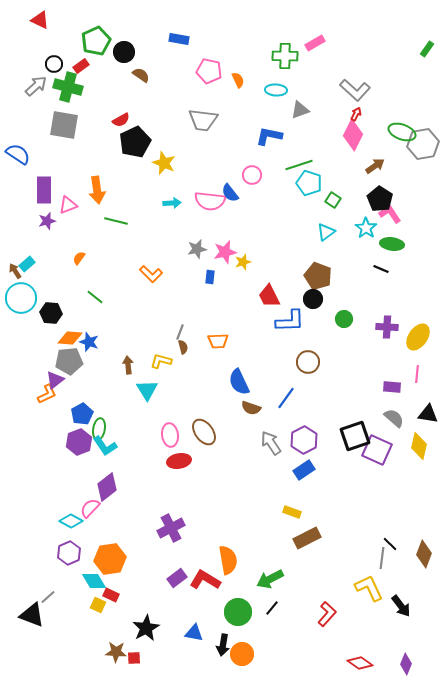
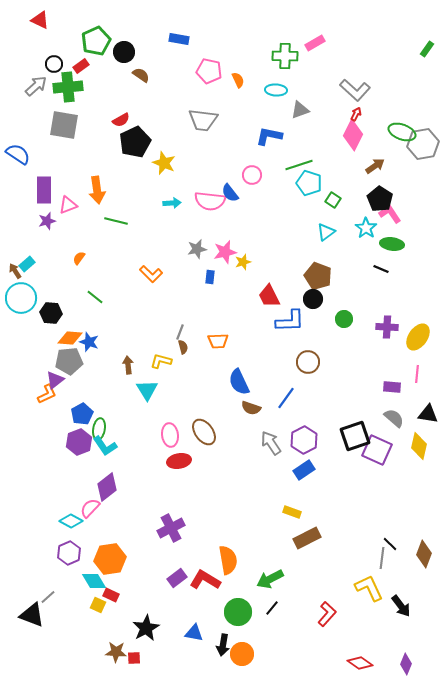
green cross at (68, 87): rotated 20 degrees counterclockwise
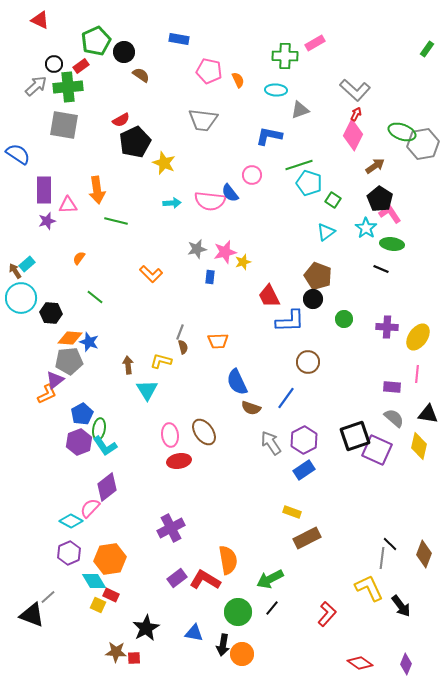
pink triangle at (68, 205): rotated 18 degrees clockwise
blue semicircle at (239, 382): moved 2 px left
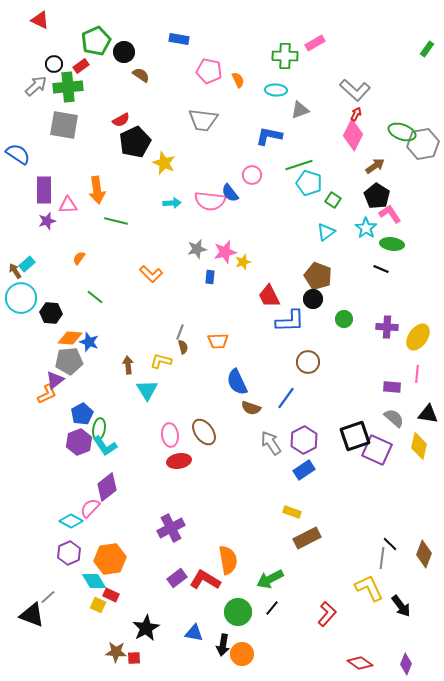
black pentagon at (380, 199): moved 3 px left, 3 px up
